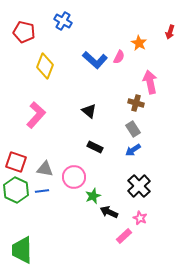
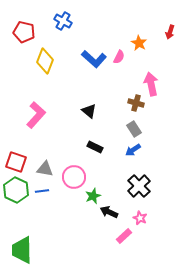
blue L-shape: moved 1 px left, 1 px up
yellow diamond: moved 5 px up
pink arrow: moved 1 px right, 2 px down
gray rectangle: moved 1 px right
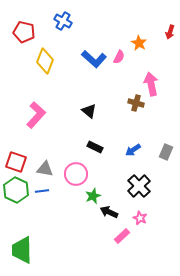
gray rectangle: moved 32 px right, 23 px down; rotated 56 degrees clockwise
pink circle: moved 2 px right, 3 px up
pink rectangle: moved 2 px left
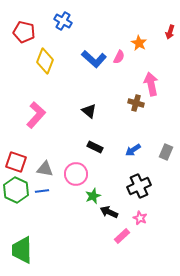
black cross: rotated 20 degrees clockwise
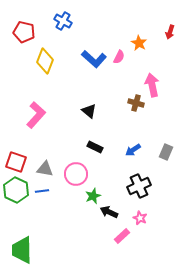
pink arrow: moved 1 px right, 1 px down
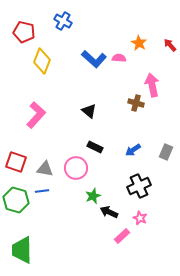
red arrow: moved 13 px down; rotated 120 degrees clockwise
pink semicircle: moved 1 px down; rotated 112 degrees counterclockwise
yellow diamond: moved 3 px left
pink circle: moved 6 px up
green hexagon: moved 10 px down; rotated 10 degrees counterclockwise
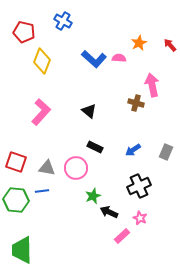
orange star: rotated 14 degrees clockwise
pink L-shape: moved 5 px right, 3 px up
gray triangle: moved 2 px right, 1 px up
green hexagon: rotated 10 degrees counterclockwise
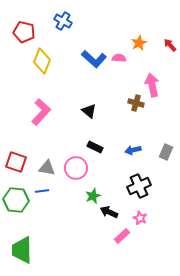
blue arrow: rotated 21 degrees clockwise
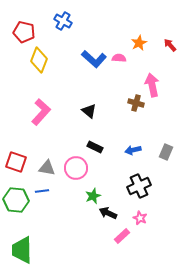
yellow diamond: moved 3 px left, 1 px up
black arrow: moved 1 px left, 1 px down
